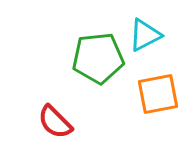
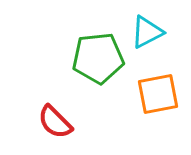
cyan triangle: moved 2 px right, 3 px up
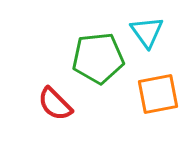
cyan triangle: rotated 39 degrees counterclockwise
red semicircle: moved 18 px up
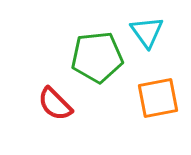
green pentagon: moved 1 px left, 1 px up
orange square: moved 4 px down
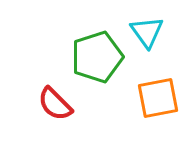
green pentagon: rotated 12 degrees counterclockwise
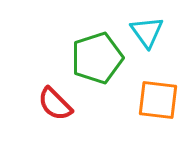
green pentagon: moved 1 px down
orange square: moved 2 px down; rotated 18 degrees clockwise
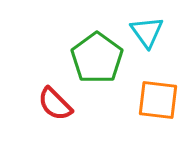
green pentagon: rotated 18 degrees counterclockwise
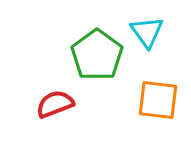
green pentagon: moved 3 px up
red semicircle: rotated 114 degrees clockwise
